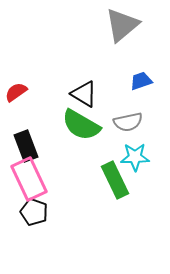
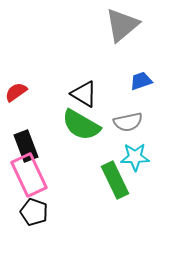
pink rectangle: moved 4 px up
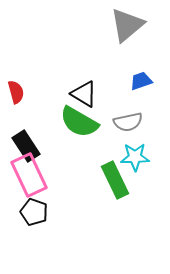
gray triangle: moved 5 px right
red semicircle: rotated 110 degrees clockwise
green semicircle: moved 2 px left, 3 px up
black rectangle: rotated 12 degrees counterclockwise
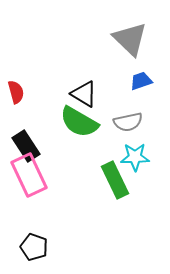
gray triangle: moved 3 px right, 14 px down; rotated 36 degrees counterclockwise
black pentagon: moved 35 px down
